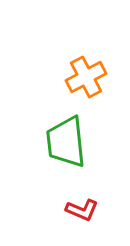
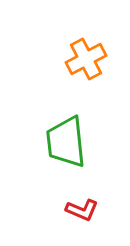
orange cross: moved 18 px up
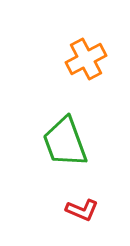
green trapezoid: moved 1 px left; rotated 14 degrees counterclockwise
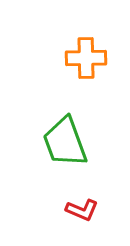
orange cross: moved 1 px up; rotated 27 degrees clockwise
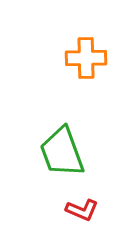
green trapezoid: moved 3 px left, 10 px down
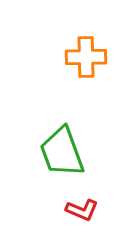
orange cross: moved 1 px up
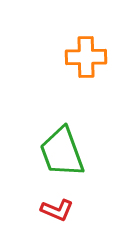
red L-shape: moved 25 px left
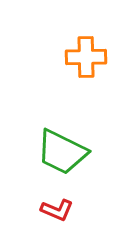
green trapezoid: rotated 44 degrees counterclockwise
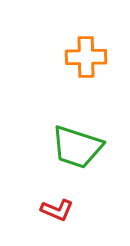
green trapezoid: moved 15 px right, 5 px up; rotated 8 degrees counterclockwise
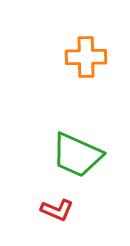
green trapezoid: moved 8 px down; rotated 6 degrees clockwise
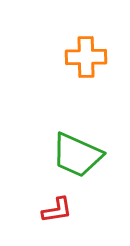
red L-shape: rotated 32 degrees counterclockwise
